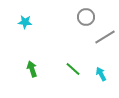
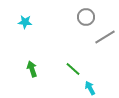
cyan arrow: moved 11 px left, 14 px down
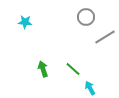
green arrow: moved 11 px right
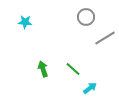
gray line: moved 1 px down
cyan arrow: rotated 80 degrees clockwise
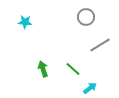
gray line: moved 5 px left, 7 px down
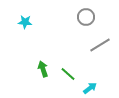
green line: moved 5 px left, 5 px down
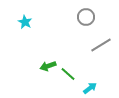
cyan star: rotated 24 degrees clockwise
gray line: moved 1 px right
green arrow: moved 5 px right, 3 px up; rotated 91 degrees counterclockwise
